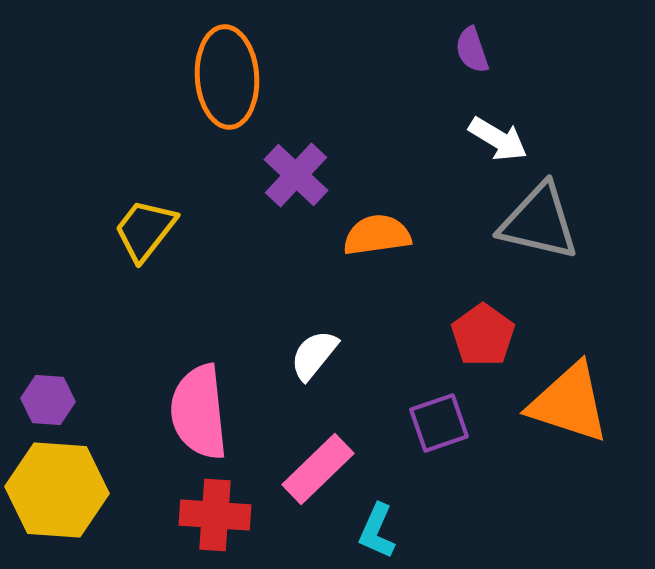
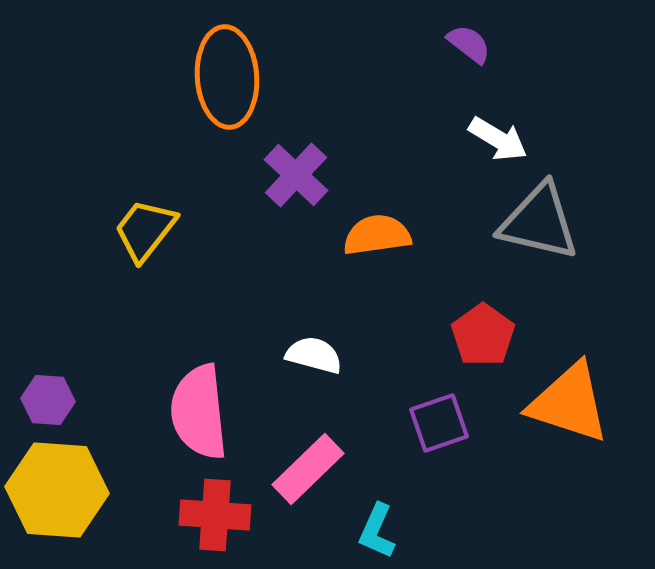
purple semicircle: moved 3 px left, 6 px up; rotated 147 degrees clockwise
white semicircle: rotated 66 degrees clockwise
pink rectangle: moved 10 px left
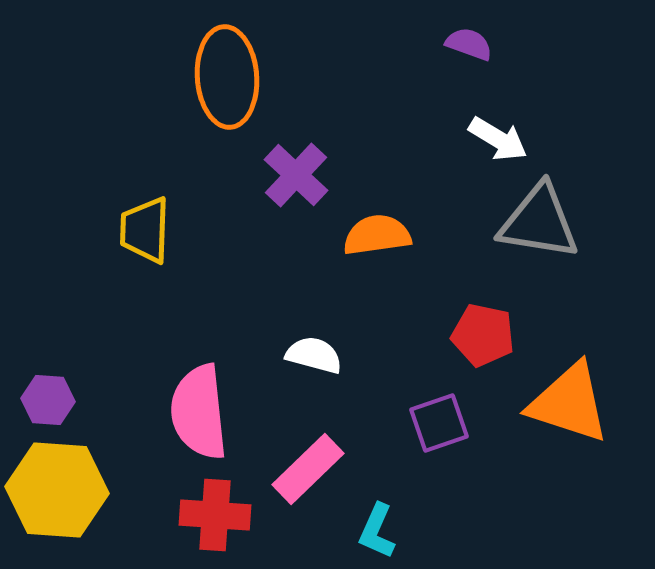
purple semicircle: rotated 18 degrees counterclockwise
gray triangle: rotated 4 degrees counterclockwise
yellow trapezoid: rotated 36 degrees counterclockwise
red pentagon: rotated 24 degrees counterclockwise
